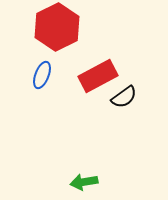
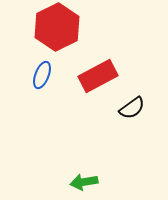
black semicircle: moved 8 px right, 11 px down
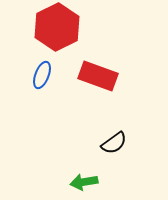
red rectangle: rotated 48 degrees clockwise
black semicircle: moved 18 px left, 35 px down
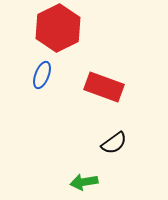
red hexagon: moved 1 px right, 1 px down
red rectangle: moved 6 px right, 11 px down
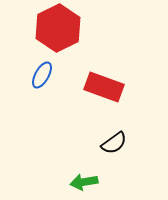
blue ellipse: rotated 8 degrees clockwise
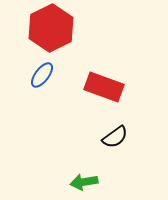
red hexagon: moved 7 px left
blue ellipse: rotated 8 degrees clockwise
black semicircle: moved 1 px right, 6 px up
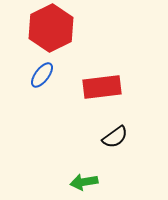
red rectangle: moved 2 px left; rotated 27 degrees counterclockwise
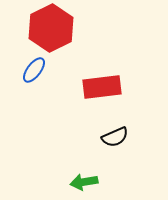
blue ellipse: moved 8 px left, 5 px up
black semicircle: rotated 12 degrees clockwise
